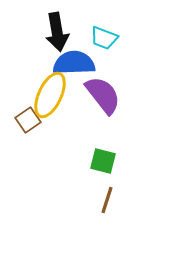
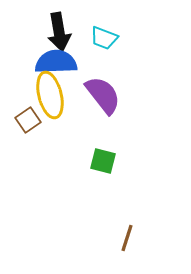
black arrow: moved 2 px right
blue semicircle: moved 18 px left, 1 px up
yellow ellipse: rotated 39 degrees counterclockwise
brown line: moved 20 px right, 38 px down
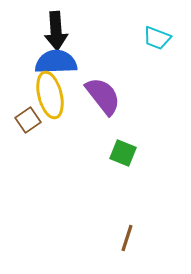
black arrow: moved 3 px left, 1 px up; rotated 6 degrees clockwise
cyan trapezoid: moved 53 px right
purple semicircle: moved 1 px down
green square: moved 20 px right, 8 px up; rotated 8 degrees clockwise
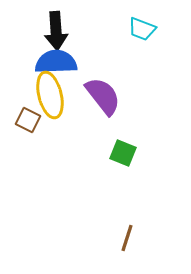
cyan trapezoid: moved 15 px left, 9 px up
brown square: rotated 30 degrees counterclockwise
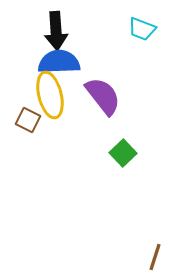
blue semicircle: moved 3 px right
green square: rotated 24 degrees clockwise
brown line: moved 28 px right, 19 px down
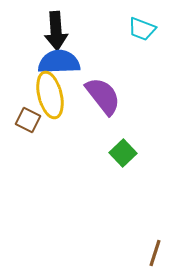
brown line: moved 4 px up
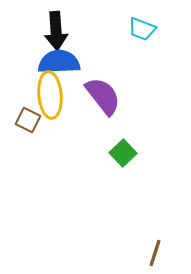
yellow ellipse: rotated 9 degrees clockwise
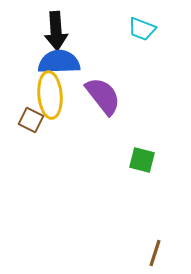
brown square: moved 3 px right
green square: moved 19 px right, 7 px down; rotated 32 degrees counterclockwise
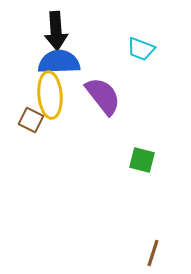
cyan trapezoid: moved 1 px left, 20 px down
brown line: moved 2 px left
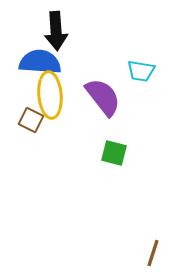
cyan trapezoid: moved 22 px down; rotated 12 degrees counterclockwise
blue semicircle: moved 19 px left; rotated 6 degrees clockwise
purple semicircle: moved 1 px down
green square: moved 28 px left, 7 px up
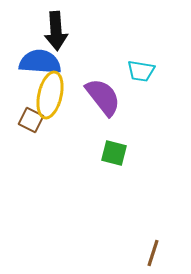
yellow ellipse: rotated 18 degrees clockwise
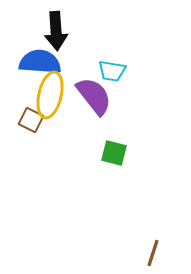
cyan trapezoid: moved 29 px left
purple semicircle: moved 9 px left, 1 px up
